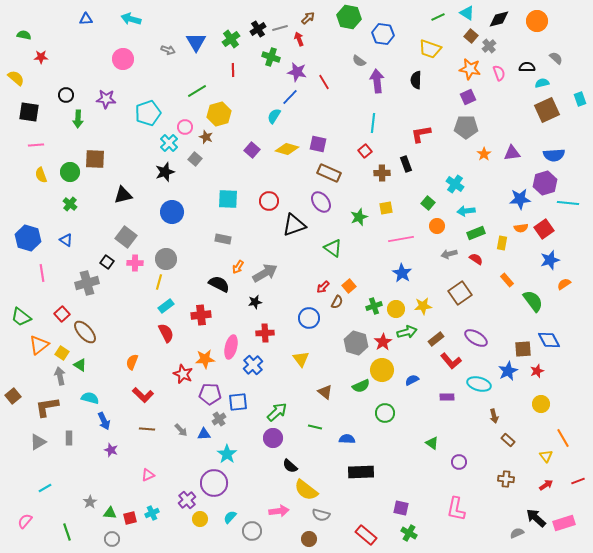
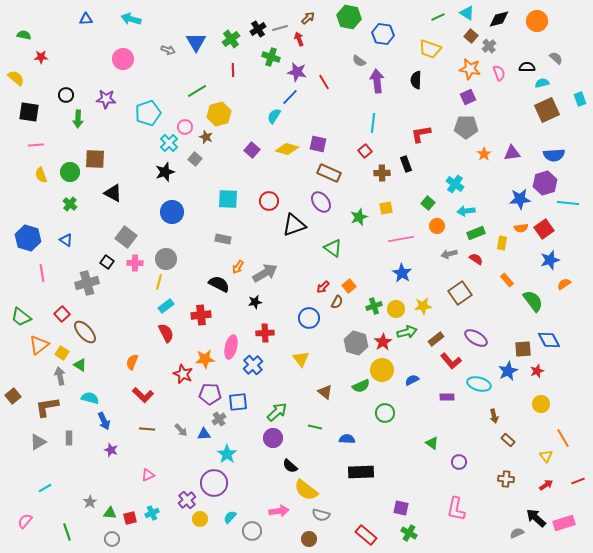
black triangle at (123, 195): moved 10 px left, 2 px up; rotated 42 degrees clockwise
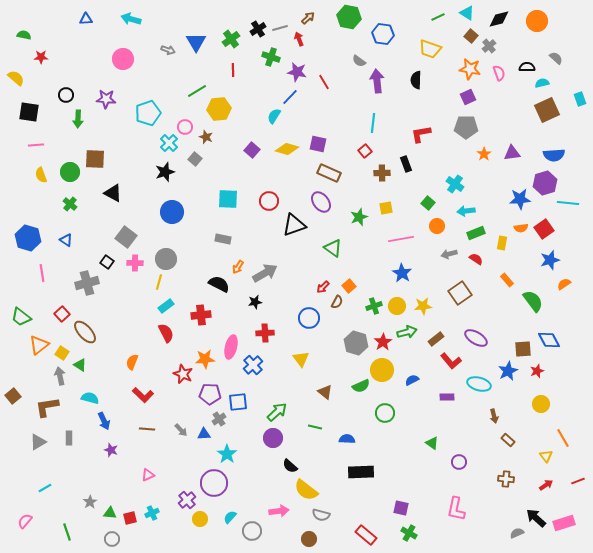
yellow hexagon at (219, 114): moved 5 px up; rotated 10 degrees clockwise
yellow circle at (396, 309): moved 1 px right, 3 px up
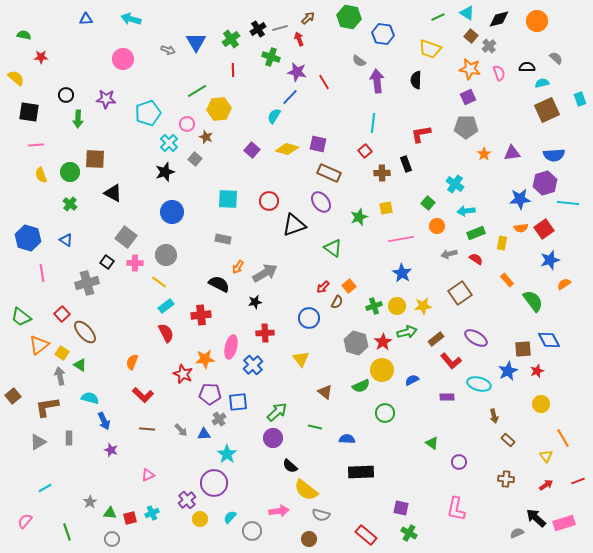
pink circle at (185, 127): moved 2 px right, 3 px up
gray circle at (166, 259): moved 4 px up
yellow line at (159, 282): rotated 70 degrees counterclockwise
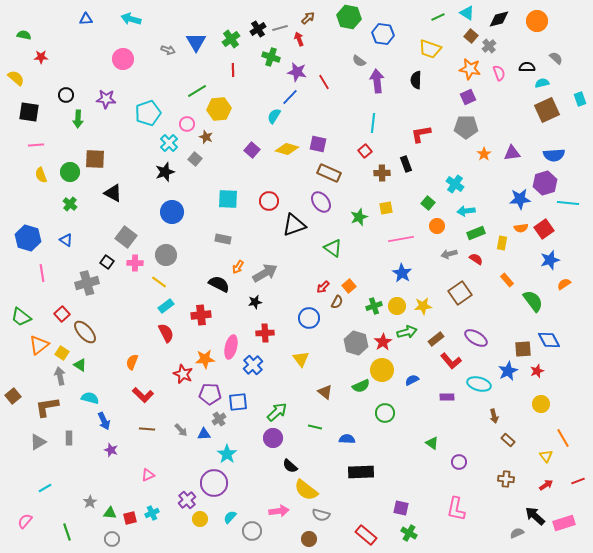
black arrow at (536, 518): moved 1 px left, 2 px up
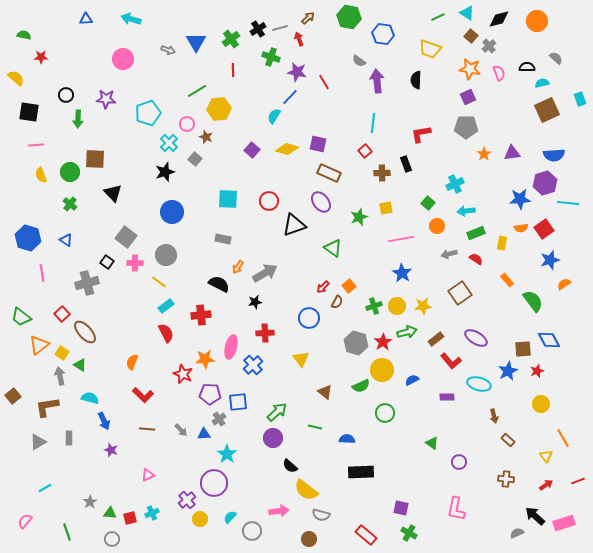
cyan cross at (455, 184): rotated 30 degrees clockwise
black triangle at (113, 193): rotated 18 degrees clockwise
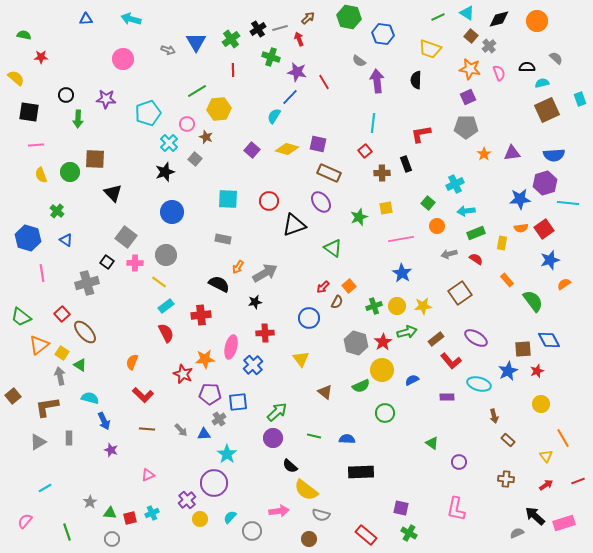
green cross at (70, 204): moved 13 px left, 7 px down
green line at (315, 427): moved 1 px left, 9 px down
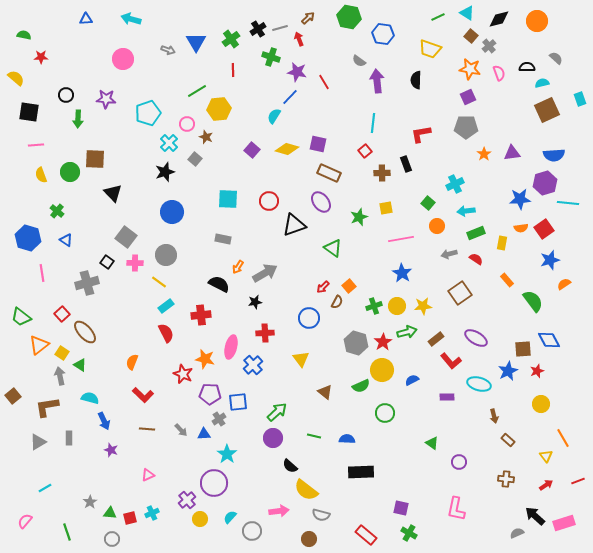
orange star at (205, 359): rotated 18 degrees clockwise
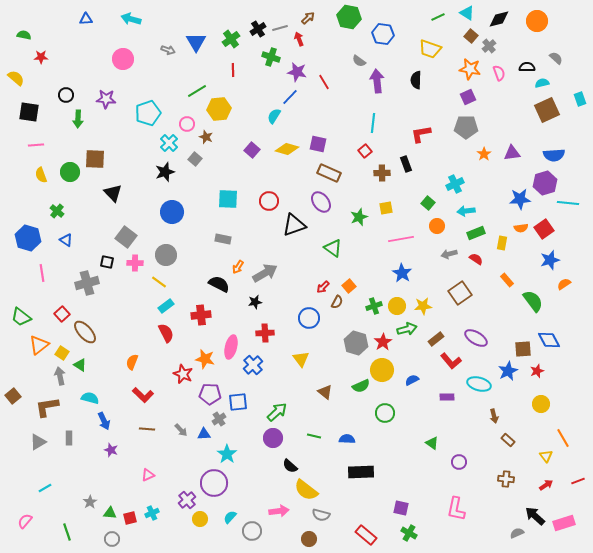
black square at (107, 262): rotated 24 degrees counterclockwise
green arrow at (407, 332): moved 3 px up
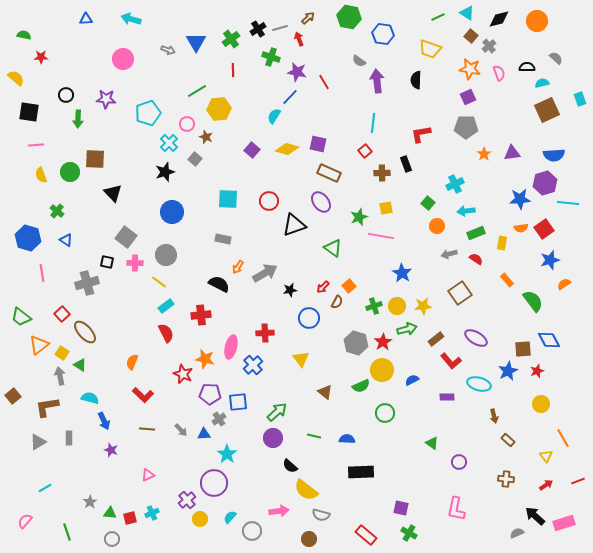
pink line at (401, 239): moved 20 px left, 3 px up; rotated 20 degrees clockwise
black star at (255, 302): moved 35 px right, 12 px up
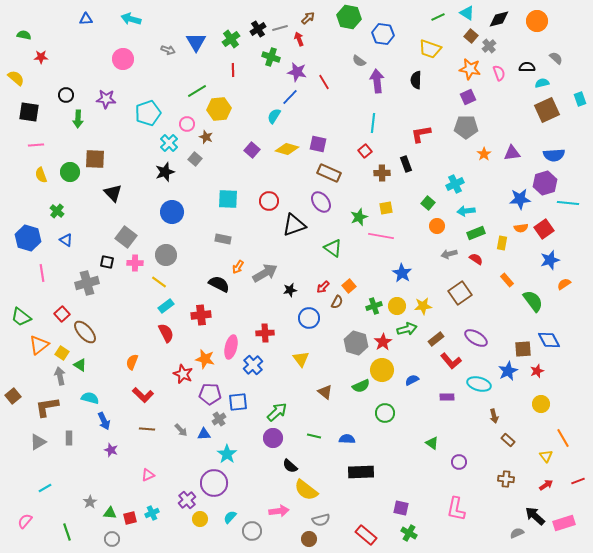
gray semicircle at (321, 515): moved 5 px down; rotated 30 degrees counterclockwise
